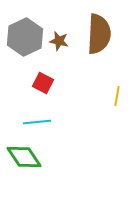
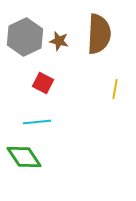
yellow line: moved 2 px left, 7 px up
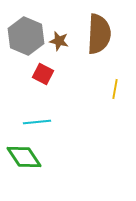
gray hexagon: moved 1 px right, 1 px up; rotated 12 degrees counterclockwise
red square: moved 9 px up
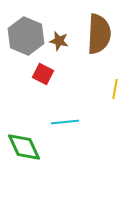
cyan line: moved 28 px right
green diamond: moved 10 px up; rotated 9 degrees clockwise
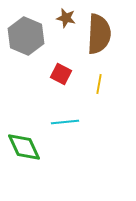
brown star: moved 7 px right, 23 px up
red square: moved 18 px right
yellow line: moved 16 px left, 5 px up
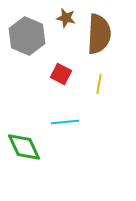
gray hexagon: moved 1 px right
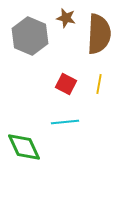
gray hexagon: moved 3 px right
red square: moved 5 px right, 10 px down
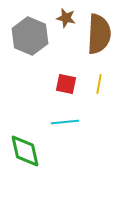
red square: rotated 15 degrees counterclockwise
green diamond: moved 1 px right, 4 px down; rotated 12 degrees clockwise
